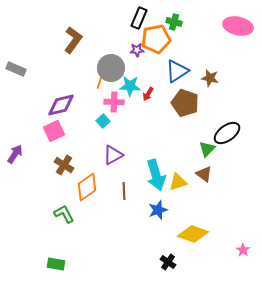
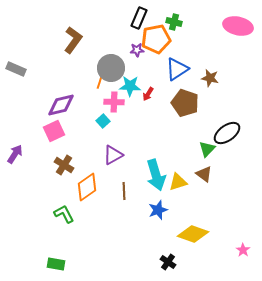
blue triangle: moved 2 px up
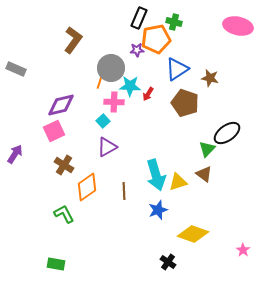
purple triangle: moved 6 px left, 8 px up
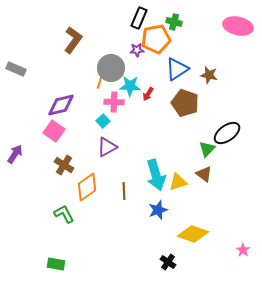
brown star: moved 1 px left, 3 px up
pink square: rotated 30 degrees counterclockwise
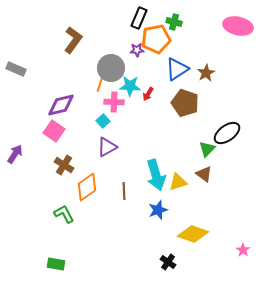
brown star: moved 3 px left, 2 px up; rotated 30 degrees clockwise
orange line: moved 3 px down
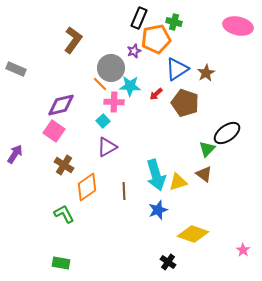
purple star: moved 3 px left, 1 px down; rotated 16 degrees counterclockwise
orange line: rotated 63 degrees counterclockwise
red arrow: moved 8 px right; rotated 16 degrees clockwise
green rectangle: moved 5 px right, 1 px up
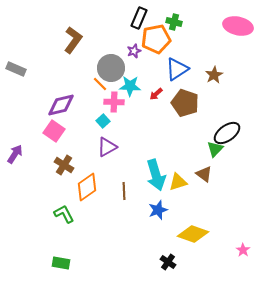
brown star: moved 8 px right, 2 px down
green triangle: moved 8 px right
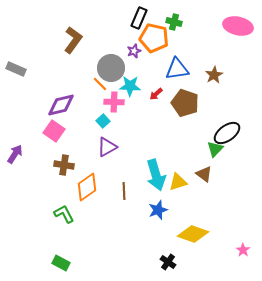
orange pentagon: moved 2 px left, 1 px up; rotated 24 degrees clockwise
blue triangle: rotated 25 degrees clockwise
brown cross: rotated 24 degrees counterclockwise
green rectangle: rotated 18 degrees clockwise
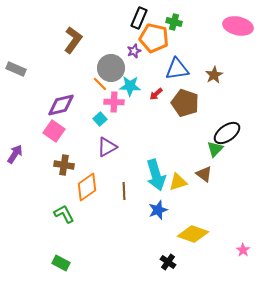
cyan square: moved 3 px left, 2 px up
